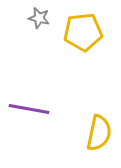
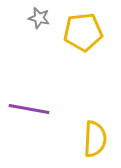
yellow semicircle: moved 4 px left, 6 px down; rotated 9 degrees counterclockwise
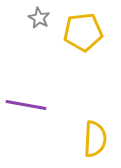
gray star: rotated 15 degrees clockwise
purple line: moved 3 px left, 4 px up
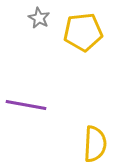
yellow semicircle: moved 5 px down
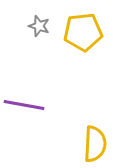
gray star: moved 8 px down; rotated 10 degrees counterclockwise
purple line: moved 2 px left
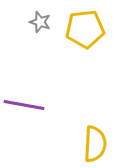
gray star: moved 1 px right, 4 px up
yellow pentagon: moved 2 px right, 3 px up
